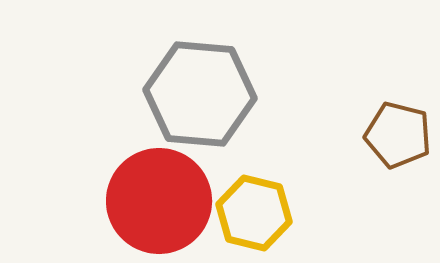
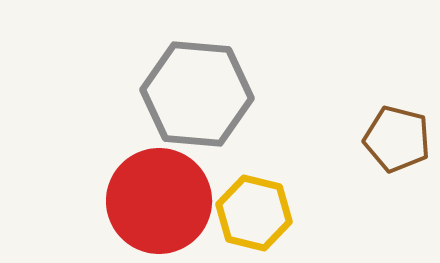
gray hexagon: moved 3 px left
brown pentagon: moved 1 px left, 4 px down
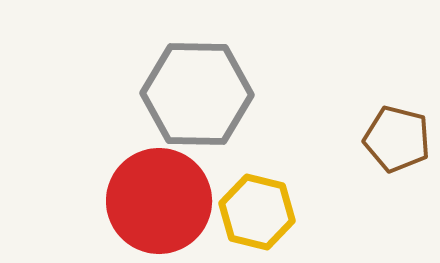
gray hexagon: rotated 4 degrees counterclockwise
yellow hexagon: moved 3 px right, 1 px up
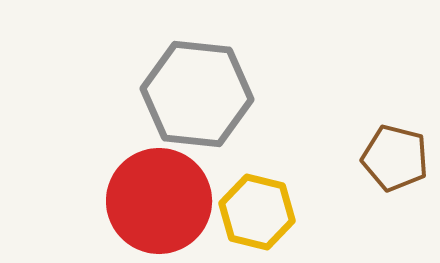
gray hexagon: rotated 5 degrees clockwise
brown pentagon: moved 2 px left, 19 px down
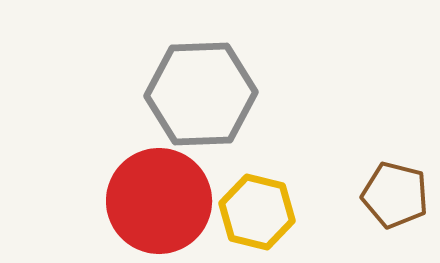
gray hexagon: moved 4 px right; rotated 8 degrees counterclockwise
brown pentagon: moved 37 px down
